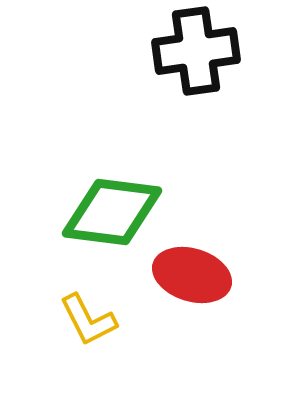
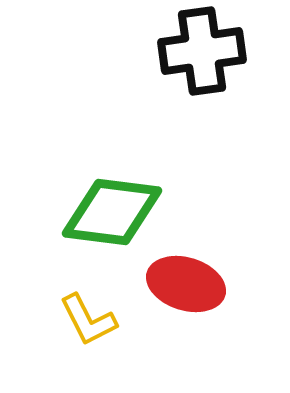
black cross: moved 6 px right
red ellipse: moved 6 px left, 9 px down
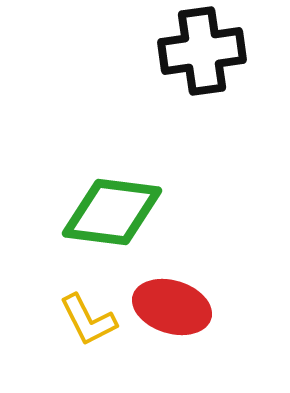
red ellipse: moved 14 px left, 23 px down
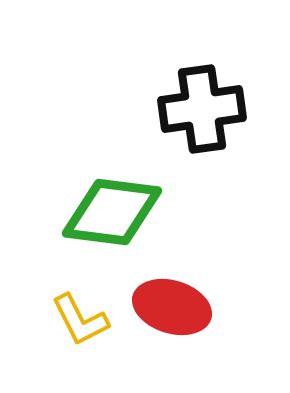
black cross: moved 58 px down
yellow L-shape: moved 8 px left
